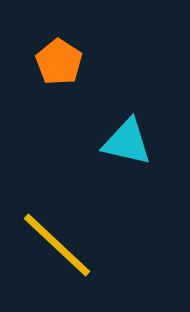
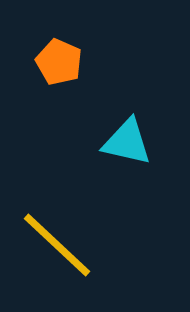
orange pentagon: rotated 9 degrees counterclockwise
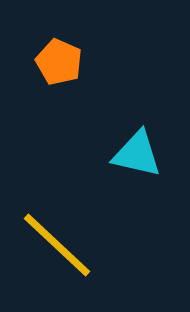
cyan triangle: moved 10 px right, 12 px down
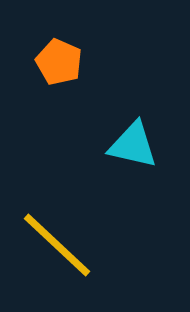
cyan triangle: moved 4 px left, 9 px up
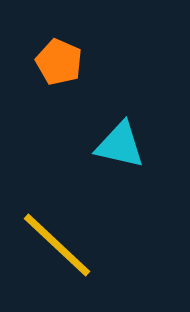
cyan triangle: moved 13 px left
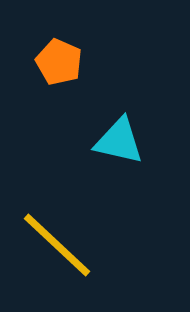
cyan triangle: moved 1 px left, 4 px up
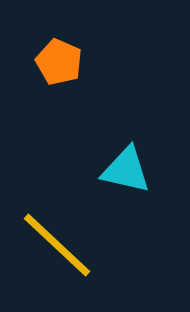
cyan triangle: moved 7 px right, 29 px down
